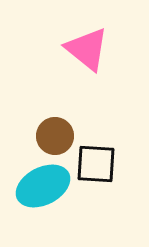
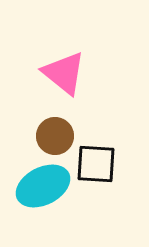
pink triangle: moved 23 px left, 24 px down
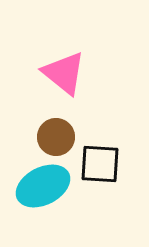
brown circle: moved 1 px right, 1 px down
black square: moved 4 px right
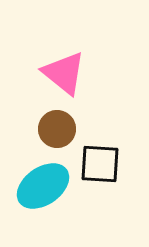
brown circle: moved 1 px right, 8 px up
cyan ellipse: rotated 8 degrees counterclockwise
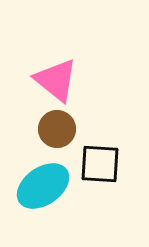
pink triangle: moved 8 px left, 7 px down
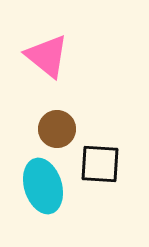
pink triangle: moved 9 px left, 24 px up
cyan ellipse: rotated 72 degrees counterclockwise
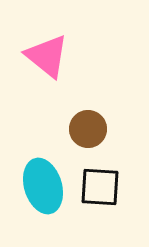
brown circle: moved 31 px right
black square: moved 23 px down
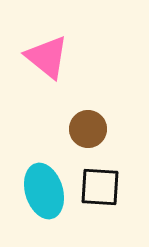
pink triangle: moved 1 px down
cyan ellipse: moved 1 px right, 5 px down
